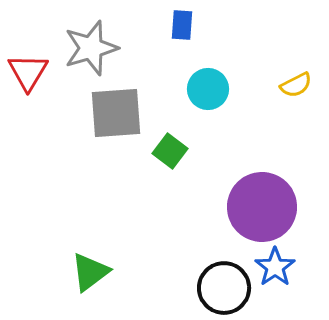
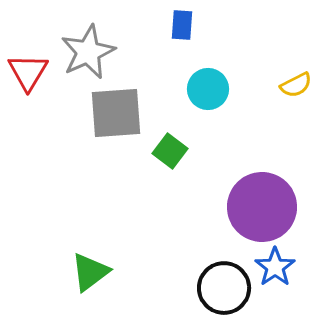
gray star: moved 3 px left, 4 px down; rotated 8 degrees counterclockwise
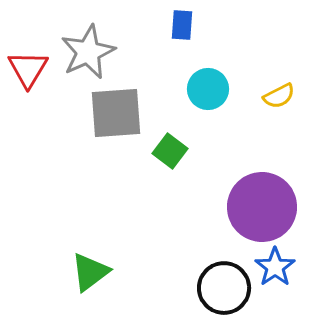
red triangle: moved 3 px up
yellow semicircle: moved 17 px left, 11 px down
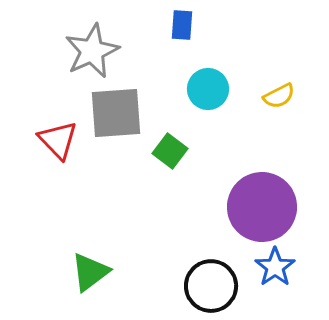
gray star: moved 4 px right, 1 px up
red triangle: moved 30 px right, 71 px down; rotated 15 degrees counterclockwise
black circle: moved 13 px left, 2 px up
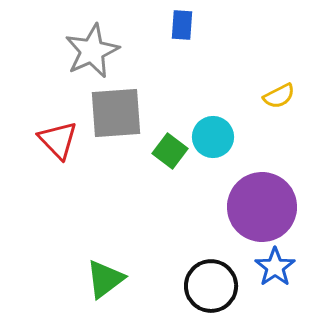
cyan circle: moved 5 px right, 48 px down
green triangle: moved 15 px right, 7 px down
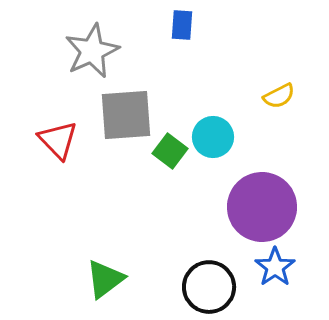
gray square: moved 10 px right, 2 px down
black circle: moved 2 px left, 1 px down
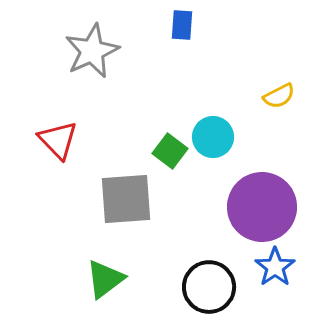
gray square: moved 84 px down
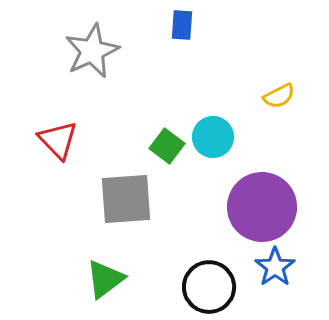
green square: moved 3 px left, 5 px up
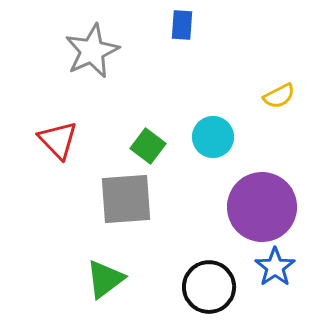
green square: moved 19 px left
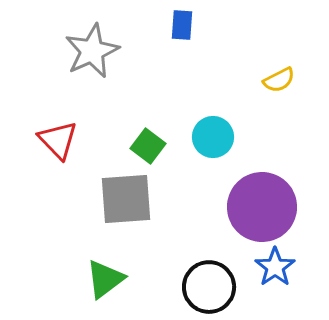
yellow semicircle: moved 16 px up
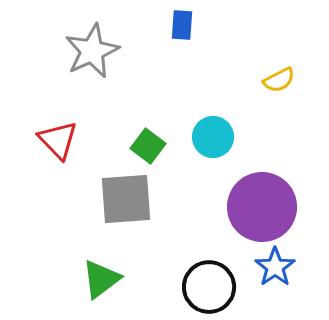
green triangle: moved 4 px left
